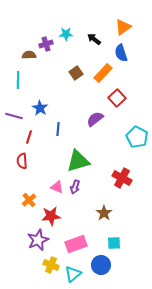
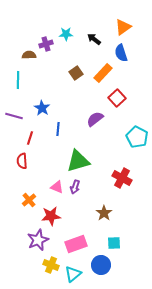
blue star: moved 2 px right
red line: moved 1 px right, 1 px down
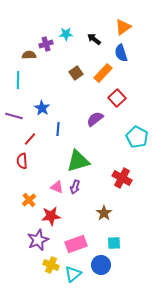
red line: moved 1 px down; rotated 24 degrees clockwise
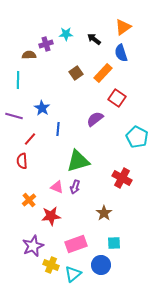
red square: rotated 12 degrees counterclockwise
purple star: moved 5 px left, 6 px down
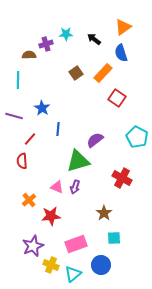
purple semicircle: moved 21 px down
cyan square: moved 5 px up
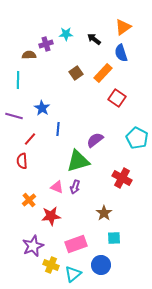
cyan pentagon: moved 1 px down
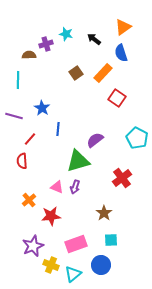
cyan star: rotated 16 degrees clockwise
red cross: rotated 24 degrees clockwise
cyan square: moved 3 px left, 2 px down
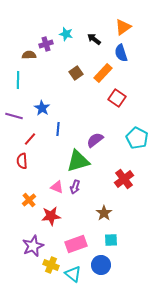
red cross: moved 2 px right, 1 px down
cyan triangle: rotated 42 degrees counterclockwise
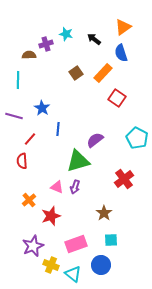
red star: rotated 12 degrees counterclockwise
